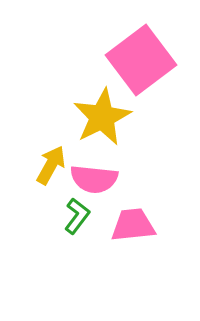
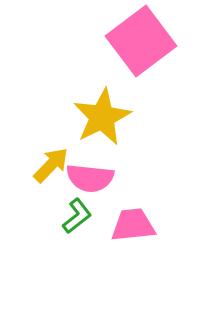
pink square: moved 19 px up
yellow arrow: rotated 15 degrees clockwise
pink semicircle: moved 4 px left, 1 px up
green L-shape: rotated 15 degrees clockwise
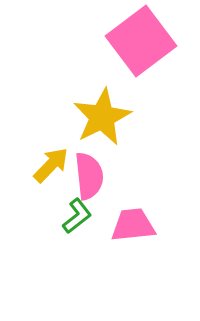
pink semicircle: moved 1 px left, 2 px up; rotated 102 degrees counterclockwise
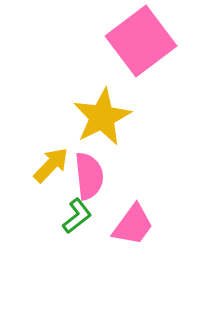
pink trapezoid: rotated 132 degrees clockwise
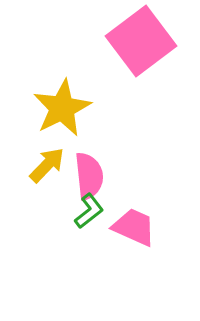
yellow star: moved 40 px left, 9 px up
yellow arrow: moved 4 px left
green L-shape: moved 12 px right, 5 px up
pink trapezoid: moved 1 px right, 2 px down; rotated 102 degrees counterclockwise
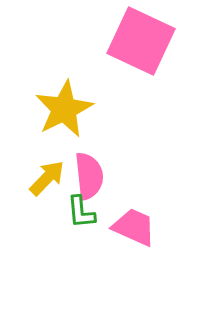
pink square: rotated 28 degrees counterclockwise
yellow star: moved 2 px right, 1 px down
yellow arrow: moved 13 px down
green L-shape: moved 8 px left, 1 px down; rotated 123 degrees clockwise
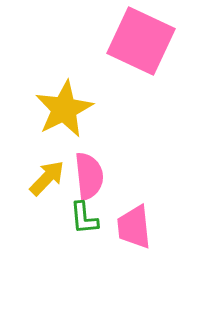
green L-shape: moved 3 px right, 6 px down
pink trapezoid: rotated 120 degrees counterclockwise
